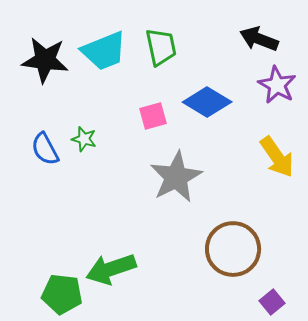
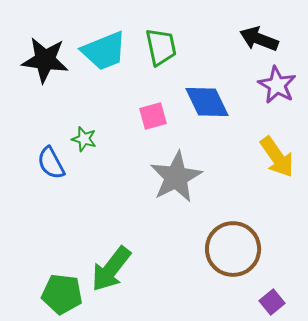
blue diamond: rotated 33 degrees clockwise
blue semicircle: moved 6 px right, 14 px down
green arrow: rotated 33 degrees counterclockwise
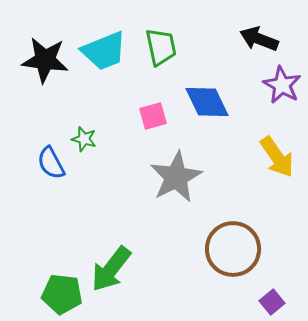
purple star: moved 5 px right
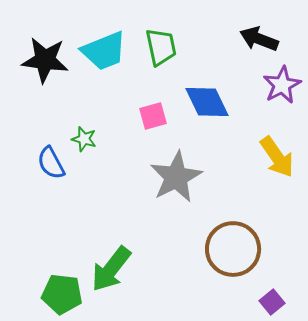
purple star: rotated 15 degrees clockwise
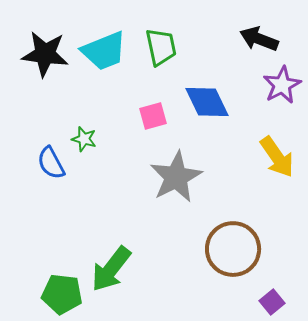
black star: moved 6 px up
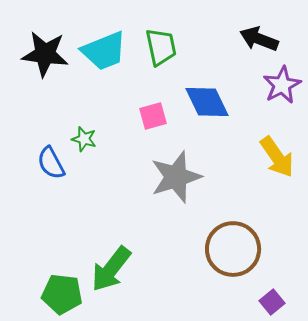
gray star: rotated 10 degrees clockwise
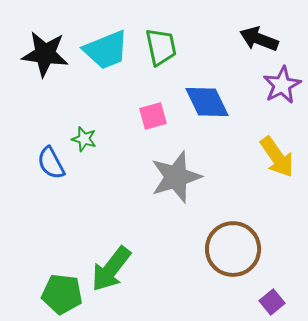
cyan trapezoid: moved 2 px right, 1 px up
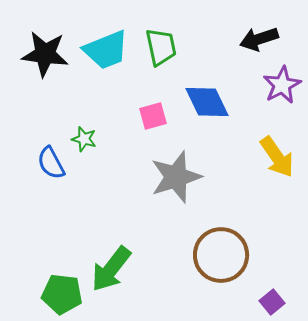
black arrow: rotated 39 degrees counterclockwise
brown circle: moved 12 px left, 6 px down
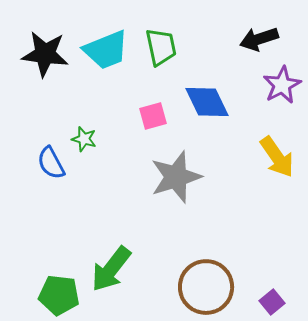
brown circle: moved 15 px left, 32 px down
green pentagon: moved 3 px left, 1 px down
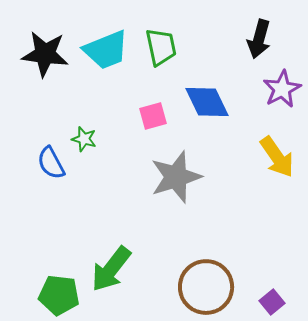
black arrow: rotated 57 degrees counterclockwise
purple star: moved 4 px down
